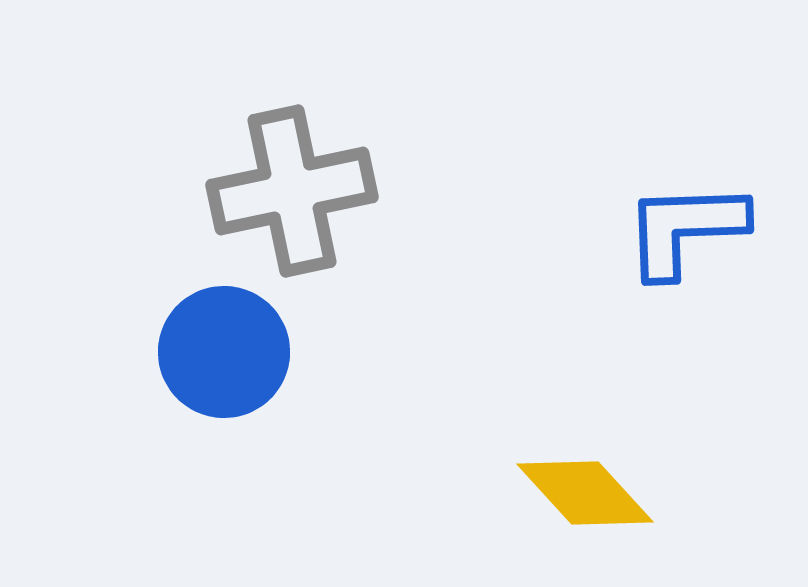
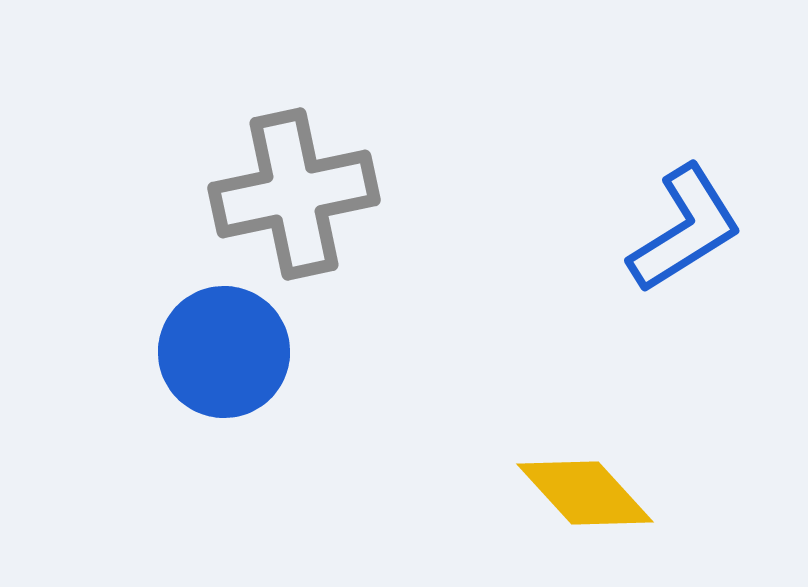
gray cross: moved 2 px right, 3 px down
blue L-shape: rotated 150 degrees clockwise
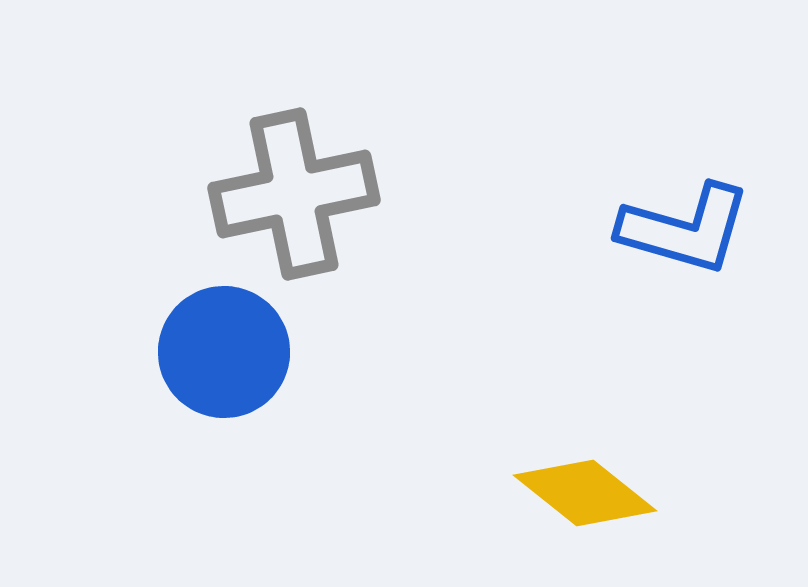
blue L-shape: rotated 48 degrees clockwise
yellow diamond: rotated 9 degrees counterclockwise
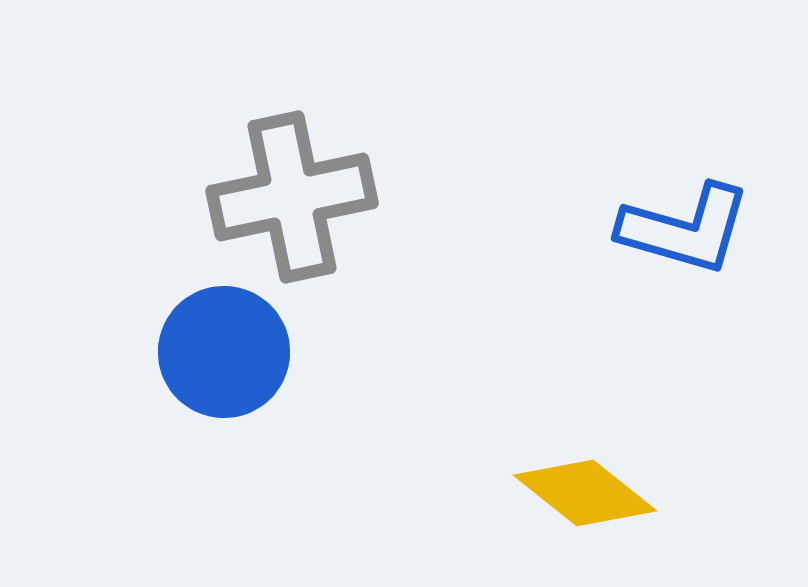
gray cross: moved 2 px left, 3 px down
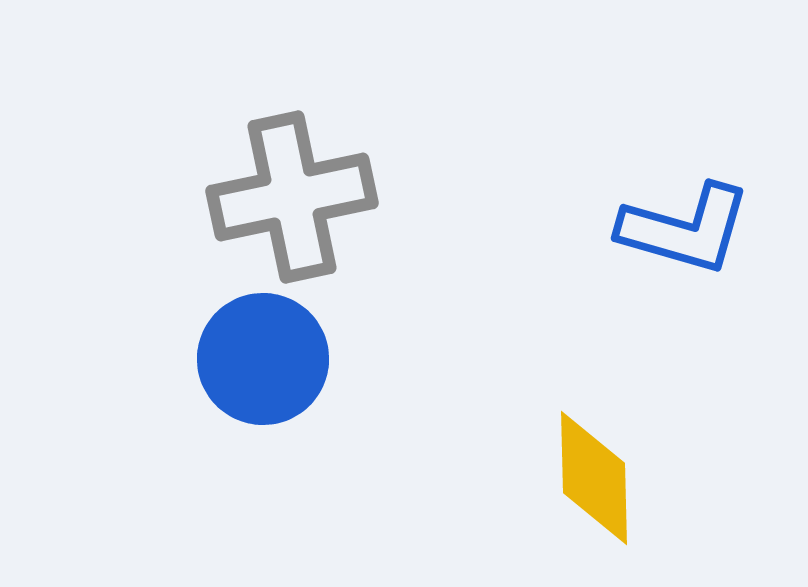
blue circle: moved 39 px right, 7 px down
yellow diamond: moved 9 px right, 15 px up; rotated 50 degrees clockwise
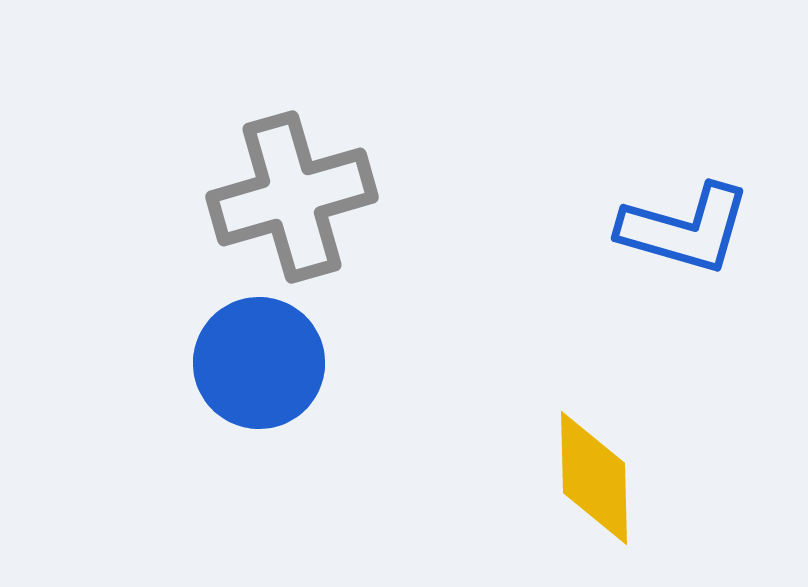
gray cross: rotated 4 degrees counterclockwise
blue circle: moved 4 px left, 4 px down
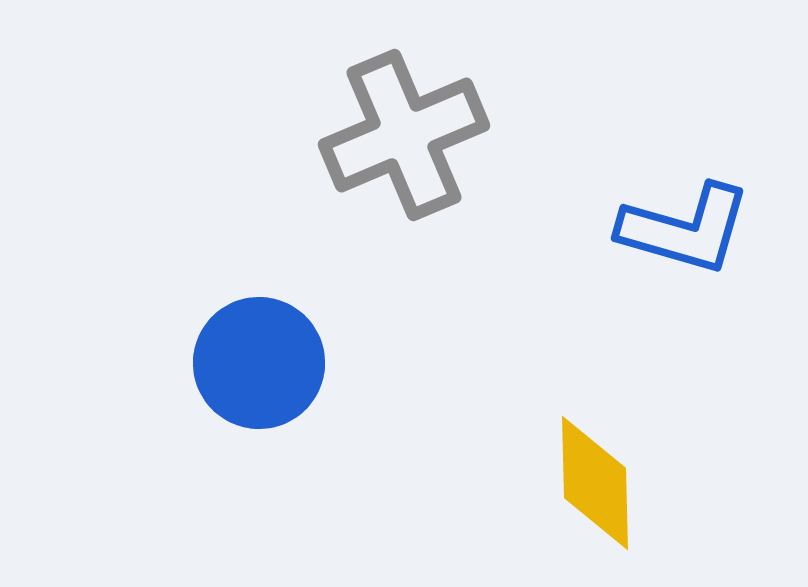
gray cross: moved 112 px right, 62 px up; rotated 7 degrees counterclockwise
yellow diamond: moved 1 px right, 5 px down
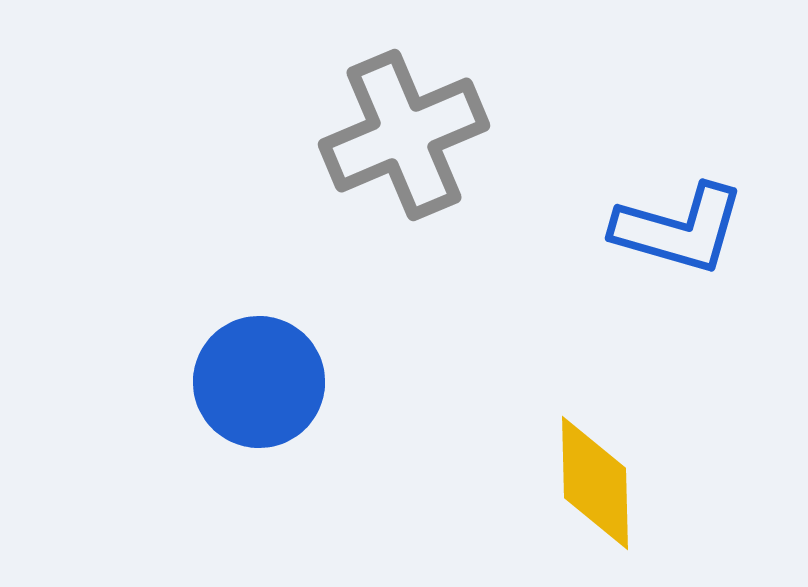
blue L-shape: moved 6 px left
blue circle: moved 19 px down
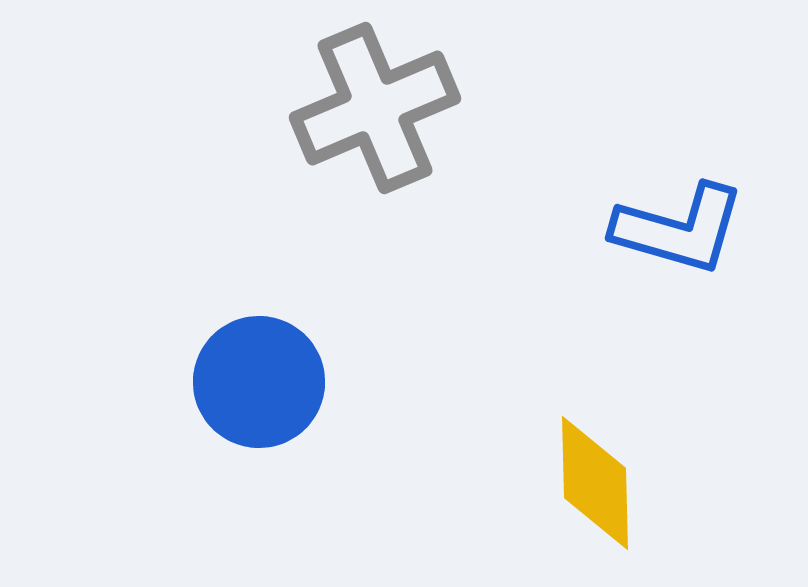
gray cross: moved 29 px left, 27 px up
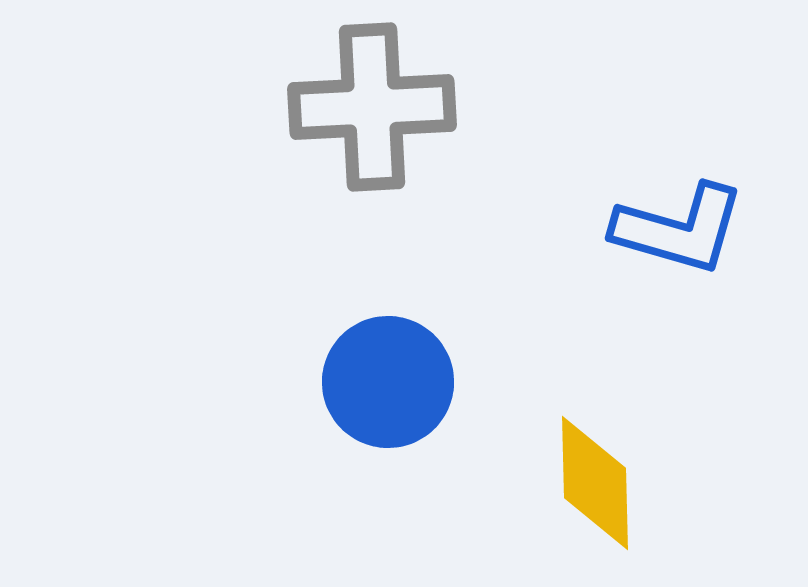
gray cross: moved 3 px left, 1 px up; rotated 20 degrees clockwise
blue circle: moved 129 px right
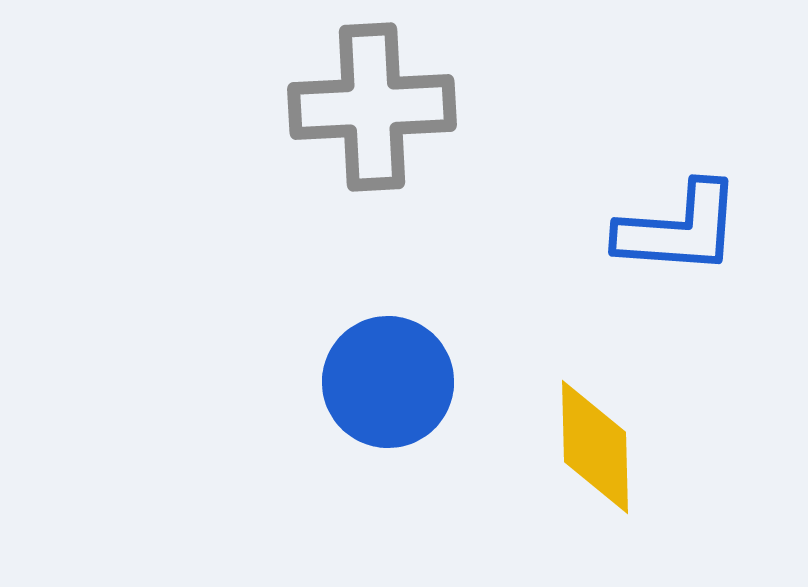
blue L-shape: rotated 12 degrees counterclockwise
yellow diamond: moved 36 px up
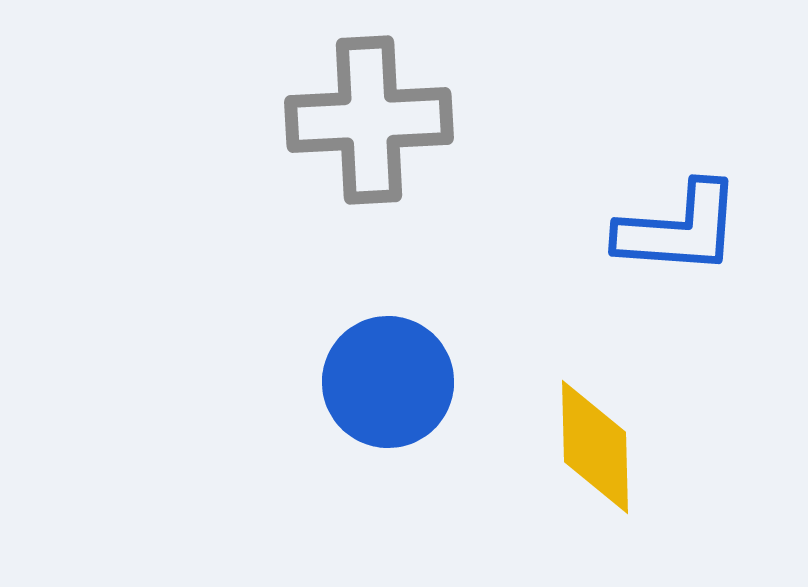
gray cross: moved 3 px left, 13 px down
